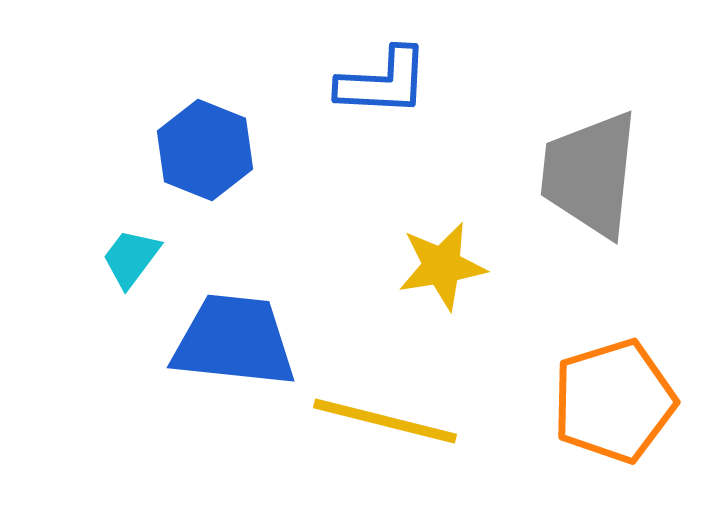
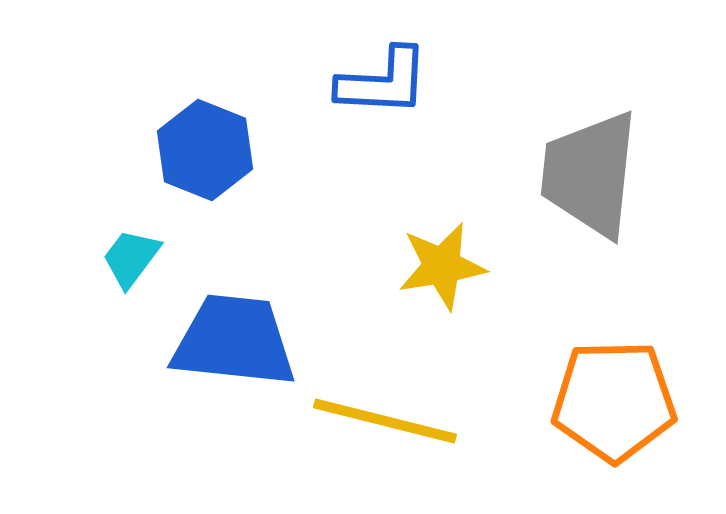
orange pentagon: rotated 16 degrees clockwise
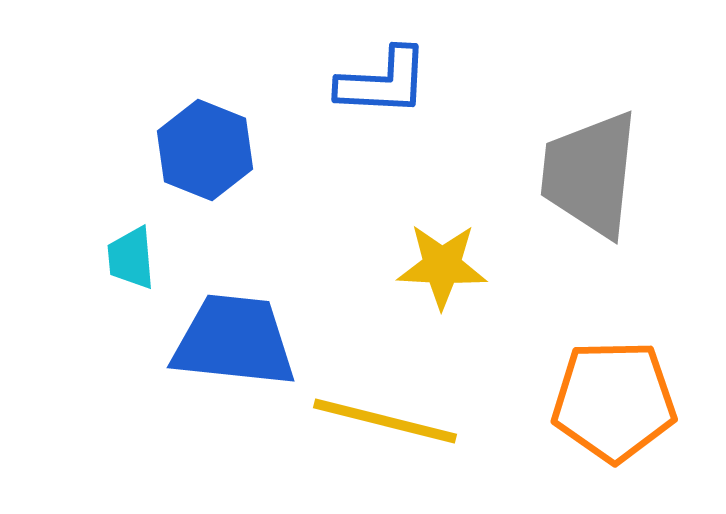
cyan trapezoid: rotated 42 degrees counterclockwise
yellow star: rotated 12 degrees clockwise
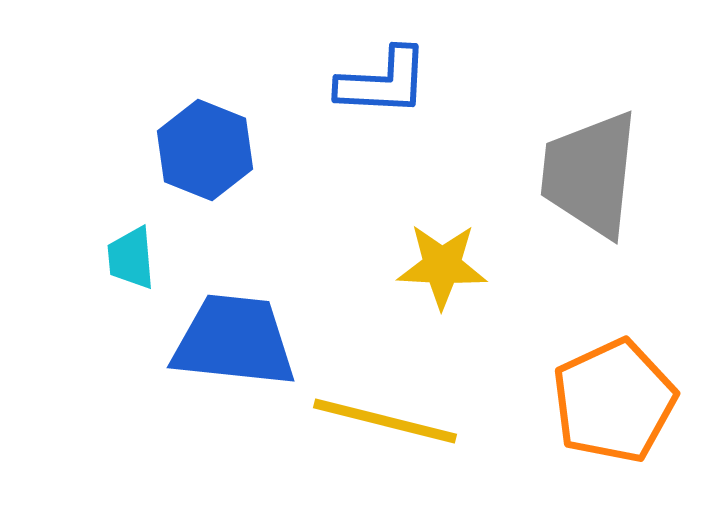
orange pentagon: rotated 24 degrees counterclockwise
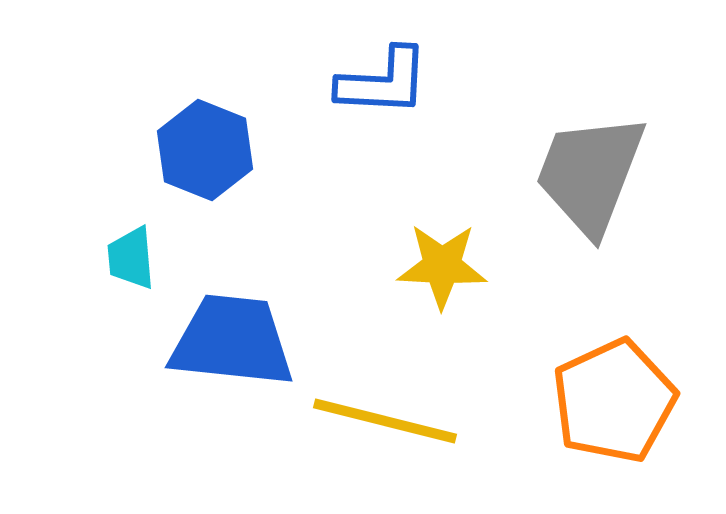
gray trapezoid: rotated 15 degrees clockwise
blue trapezoid: moved 2 px left
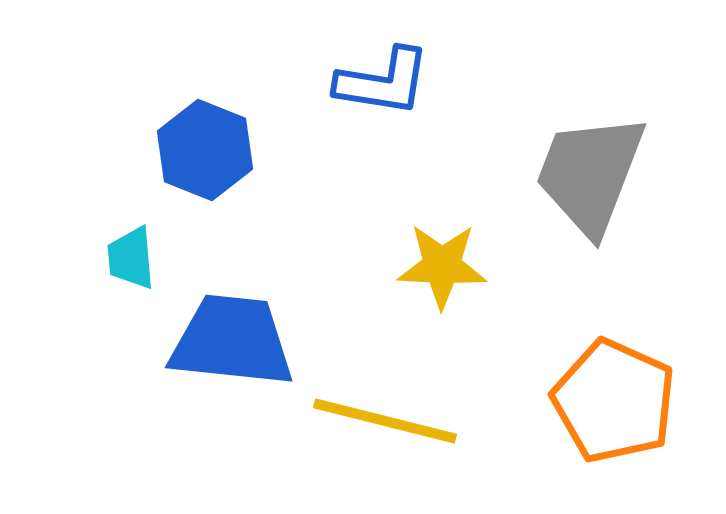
blue L-shape: rotated 6 degrees clockwise
orange pentagon: rotated 23 degrees counterclockwise
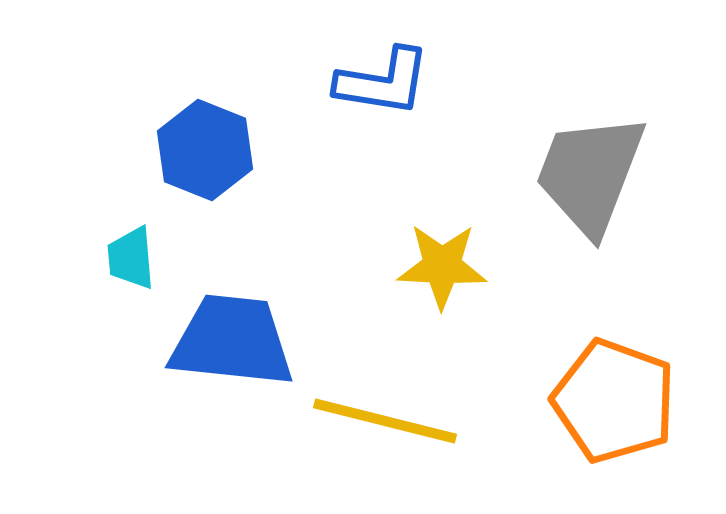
orange pentagon: rotated 4 degrees counterclockwise
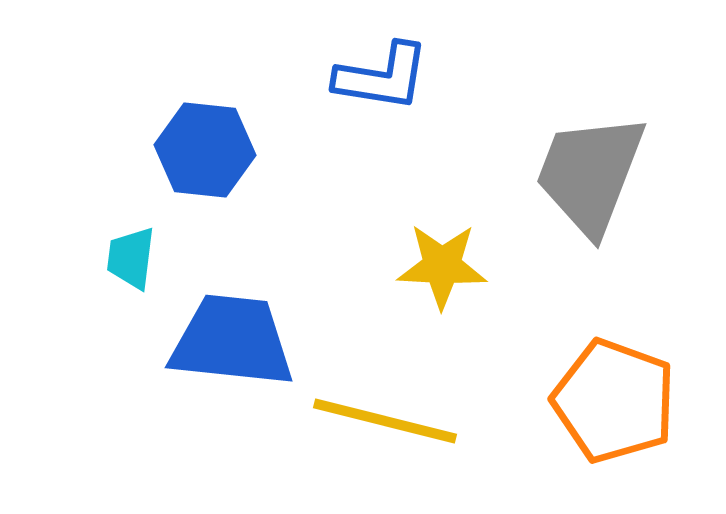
blue L-shape: moved 1 px left, 5 px up
blue hexagon: rotated 16 degrees counterclockwise
cyan trapezoid: rotated 12 degrees clockwise
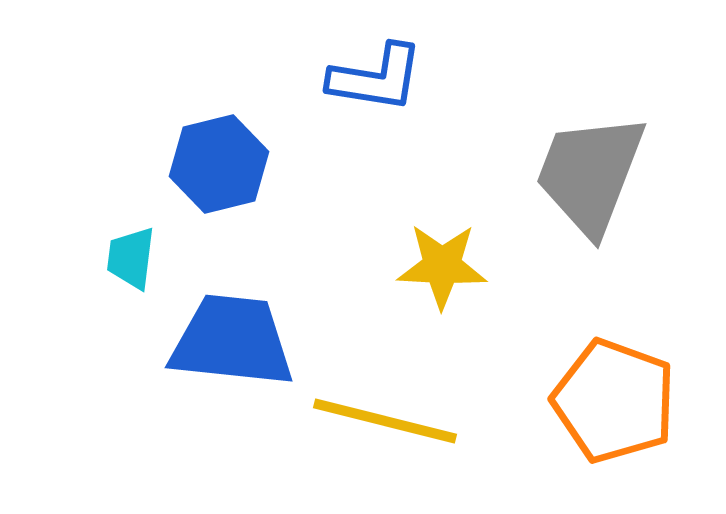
blue L-shape: moved 6 px left, 1 px down
blue hexagon: moved 14 px right, 14 px down; rotated 20 degrees counterclockwise
